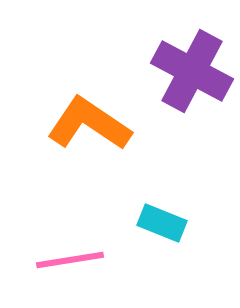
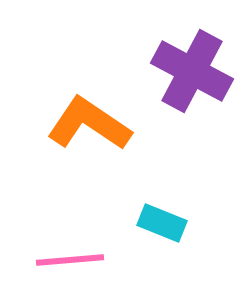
pink line: rotated 4 degrees clockwise
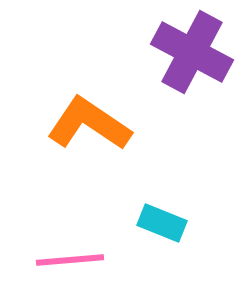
purple cross: moved 19 px up
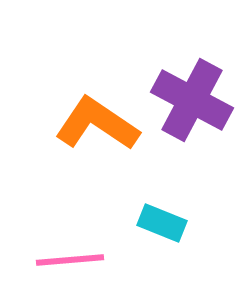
purple cross: moved 48 px down
orange L-shape: moved 8 px right
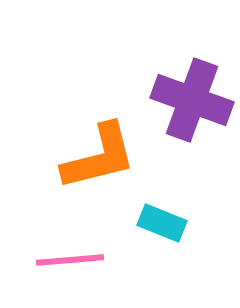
purple cross: rotated 8 degrees counterclockwise
orange L-shape: moved 2 px right, 33 px down; rotated 132 degrees clockwise
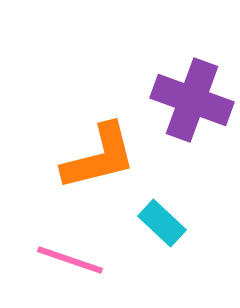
cyan rectangle: rotated 21 degrees clockwise
pink line: rotated 24 degrees clockwise
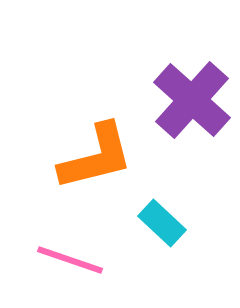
purple cross: rotated 22 degrees clockwise
orange L-shape: moved 3 px left
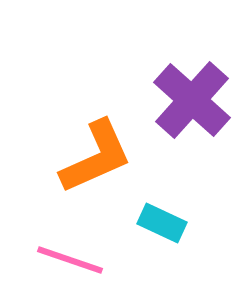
orange L-shape: rotated 10 degrees counterclockwise
cyan rectangle: rotated 18 degrees counterclockwise
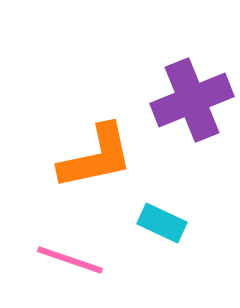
purple cross: rotated 26 degrees clockwise
orange L-shape: rotated 12 degrees clockwise
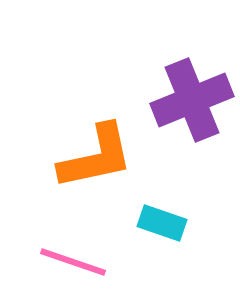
cyan rectangle: rotated 6 degrees counterclockwise
pink line: moved 3 px right, 2 px down
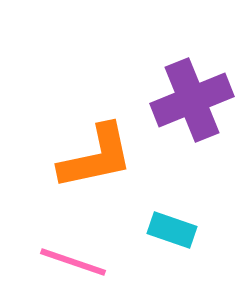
cyan rectangle: moved 10 px right, 7 px down
